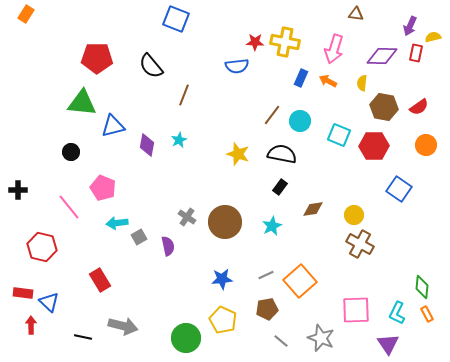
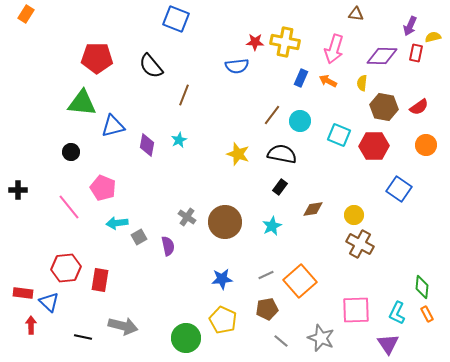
red hexagon at (42, 247): moved 24 px right, 21 px down; rotated 20 degrees counterclockwise
red rectangle at (100, 280): rotated 40 degrees clockwise
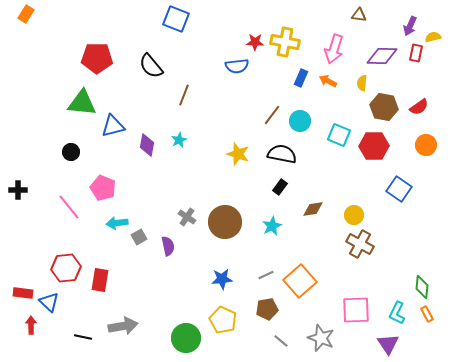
brown triangle at (356, 14): moved 3 px right, 1 px down
gray arrow at (123, 326): rotated 24 degrees counterclockwise
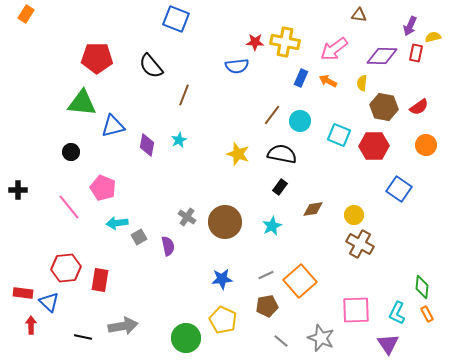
pink arrow at (334, 49): rotated 36 degrees clockwise
brown pentagon at (267, 309): moved 3 px up
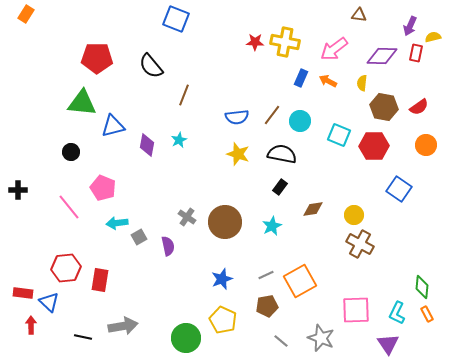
blue semicircle at (237, 66): moved 51 px down
blue star at (222, 279): rotated 15 degrees counterclockwise
orange square at (300, 281): rotated 12 degrees clockwise
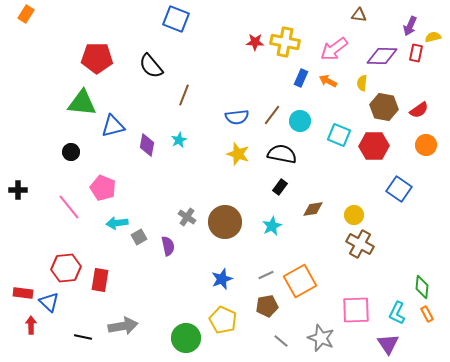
red semicircle at (419, 107): moved 3 px down
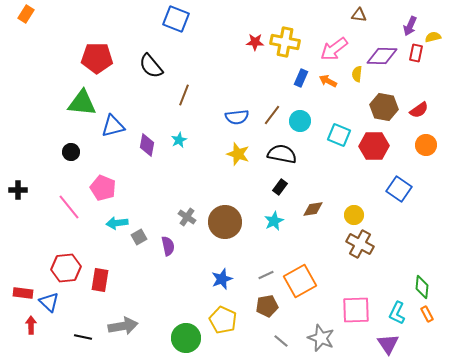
yellow semicircle at (362, 83): moved 5 px left, 9 px up
cyan star at (272, 226): moved 2 px right, 5 px up
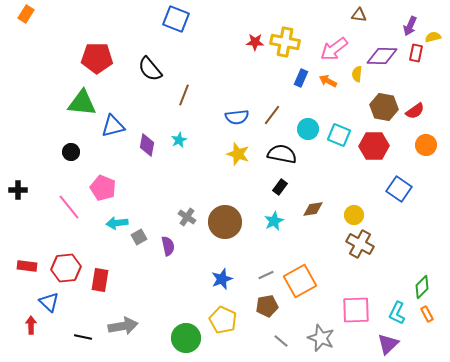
black semicircle at (151, 66): moved 1 px left, 3 px down
red semicircle at (419, 110): moved 4 px left, 1 px down
cyan circle at (300, 121): moved 8 px right, 8 px down
green diamond at (422, 287): rotated 40 degrees clockwise
red rectangle at (23, 293): moved 4 px right, 27 px up
purple triangle at (388, 344): rotated 20 degrees clockwise
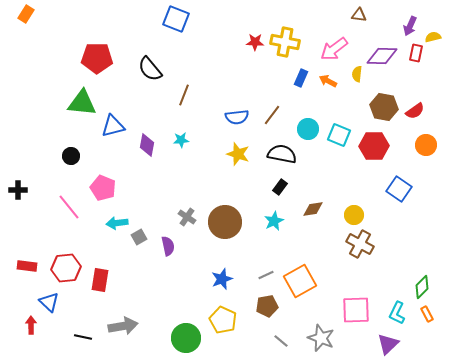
cyan star at (179, 140): moved 2 px right; rotated 21 degrees clockwise
black circle at (71, 152): moved 4 px down
